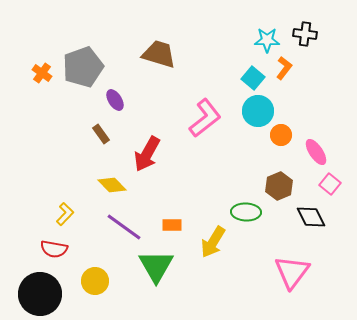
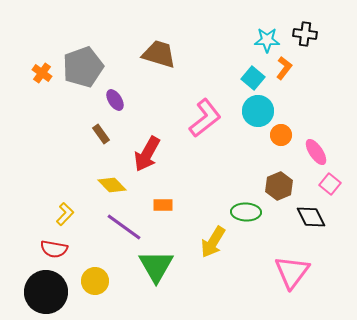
orange rectangle: moved 9 px left, 20 px up
black circle: moved 6 px right, 2 px up
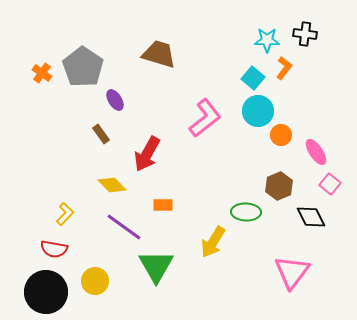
gray pentagon: rotated 18 degrees counterclockwise
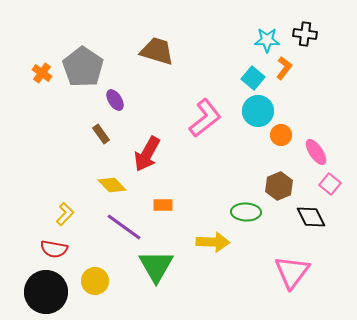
brown trapezoid: moved 2 px left, 3 px up
yellow arrow: rotated 120 degrees counterclockwise
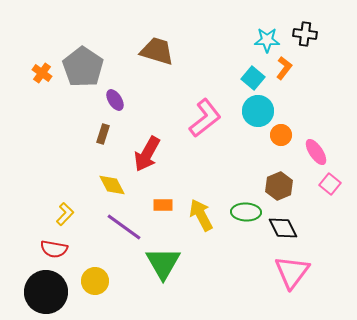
brown rectangle: moved 2 px right; rotated 54 degrees clockwise
yellow diamond: rotated 16 degrees clockwise
black diamond: moved 28 px left, 11 px down
yellow arrow: moved 12 px left, 27 px up; rotated 120 degrees counterclockwise
green triangle: moved 7 px right, 3 px up
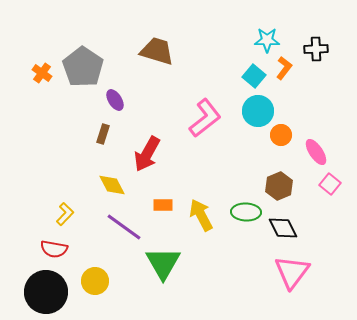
black cross: moved 11 px right, 15 px down; rotated 10 degrees counterclockwise
cyan square: moved 1 px right, 2 px up
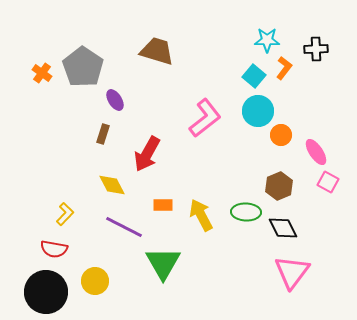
pink square: moved 2 px left, 2 px up; rotated 10 degrees counterclockwise
purple line: rotated 9 degrees counterclockwise
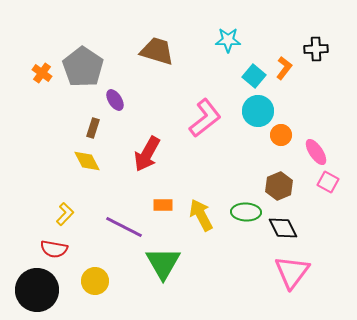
cyan star: moved 39 px left
brown rectangle: moved 10 px left, 6 px up
yellow diamond: moved 25 px left, 24 px up
black circle: moved 9 px left, 2 px up
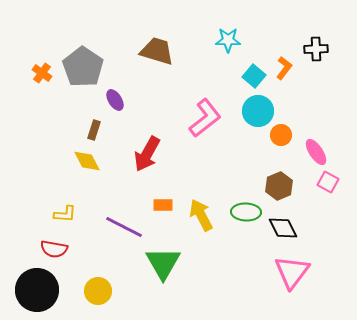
brown rectangle: moved 1 px right, 2 px down
yellow L-shape: rotated 50 degrees clockwise
yellow circle: moved 3 px right, 10 px down
